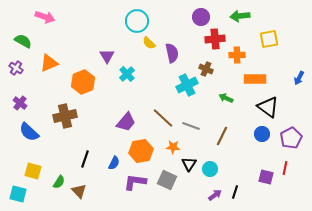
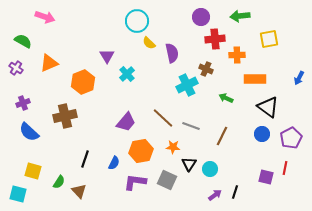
purple cross at (20, 103): moved 3 px right; rotated 32 degrees clockwise
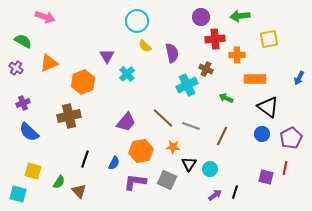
yellow semicircle at (149, 43): moved 4 px left, 3 px down
brown cross at (65, 116): moved 4 px right
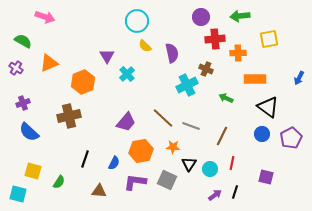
orange cross at (237, 55): moved 1 px right, 2 px up
red line at (285, 168): moved 53 px left, 5 px up
brown triangle at (79, 191): moved 20 px right; rotated 42 degrees counterclockwise
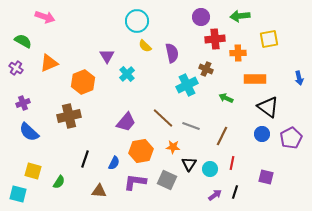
blue arrow at (299, 78): rotated 40 degrees counterclockwise
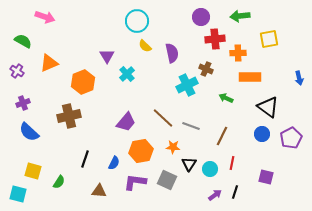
purple cross at (16, 68): moved 1 px right, 3 px down
orange rectangle at (255, 79): moved 5 px left, 2 px up
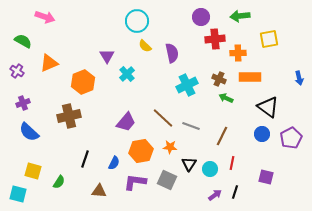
brown cross at (206, 69): moved 13 px right, 10 px down
orange star at (173, 147): moved 3 px left
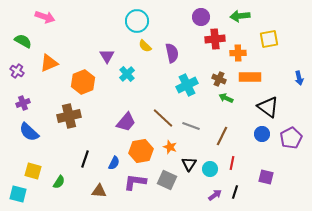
orange star at (170, 147): rotated 16 degrees clockwise
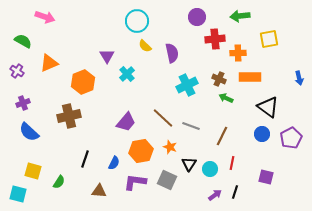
purple circle at (201, 17): moved 4 px left
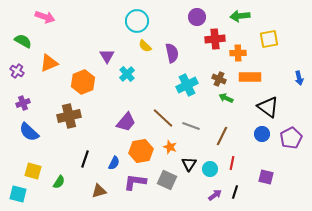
brown triangle at (99, 191): rotated 21 degrees counterclockwise
